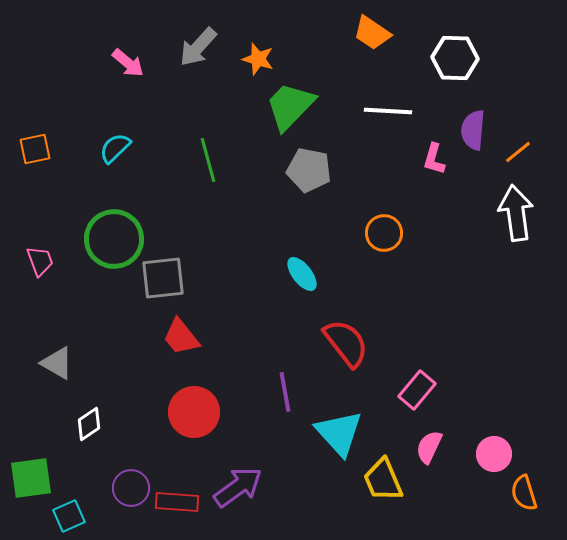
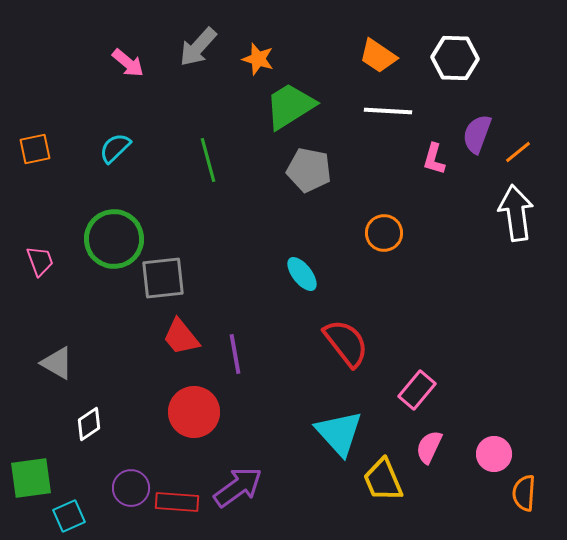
orange trapezoid: moved 6 px right, 23 px down
green trapezoid: rotated 14 degrees clockwise
purple semicircle: moved 4 px right, 4 px down; rotated 15 degrees clockwise
purple line: moved 50 px left, 38 px up
orange semicircle: rotated 21 degrees clockwise
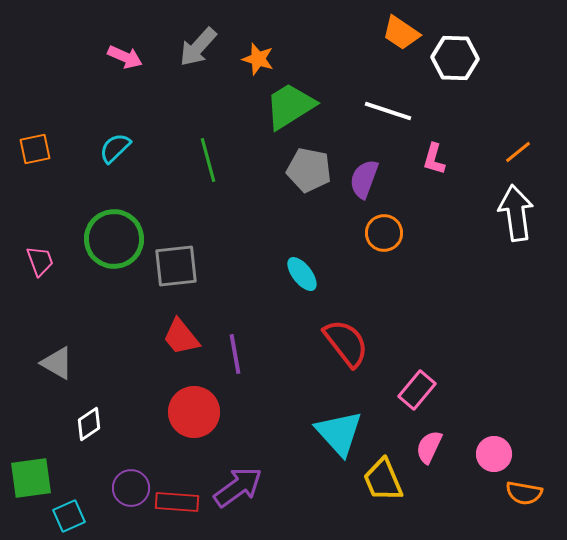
orange trapezoid: moved 23 px right, 23 px up
pink arrow: moved 3 px left, 6 px up; rotated 16 degrees counterclockwise
white line: rotated 15 degrees clockwise
purple semicircle: moved 113 px left, 45 px down
gray square: moved 13 px right, 12 px up
orange semicircle: rotated 84 degrees counterclockwise
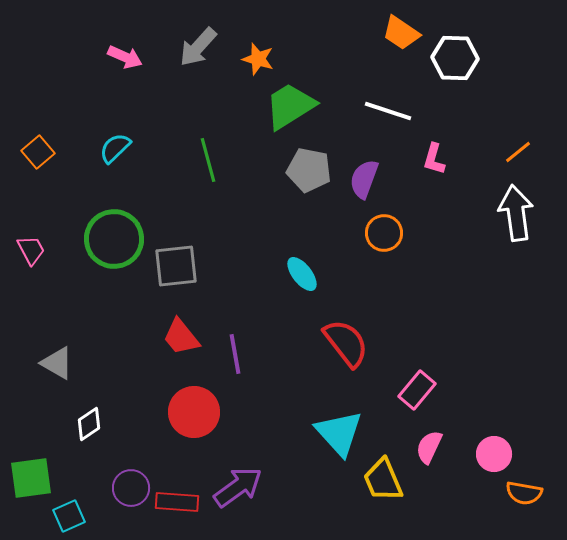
orange square: moved 3 px right, 3 px down; rotated 28 degrees counterclockwise
pink trapezoid: moved 9 px left, 11 px up; rotated 8 degrees counterclockwise
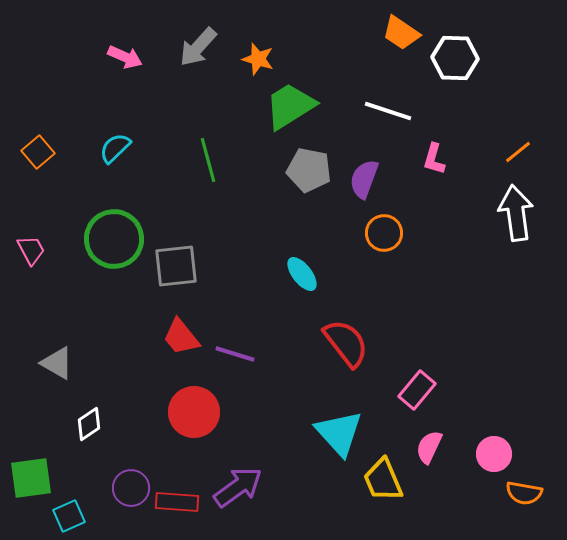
purple line: rotated 63 degrees counterclockwise
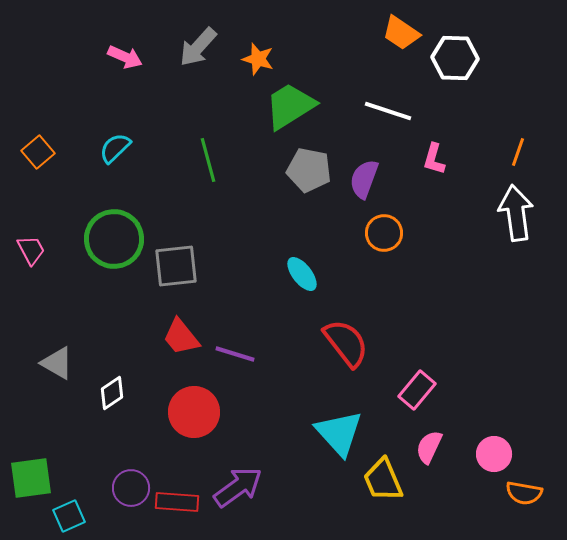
orange line: rotated 32 degrees counterclockwise
white diamond: moved 23 px right, 31 px up
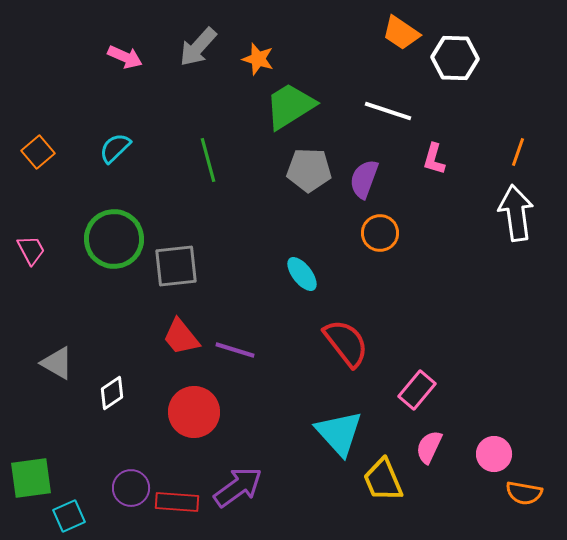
gray pentagon: rotated 9 degrees counterclockwise
orange circle: moved 4 px left
purple line: moved 4 px up
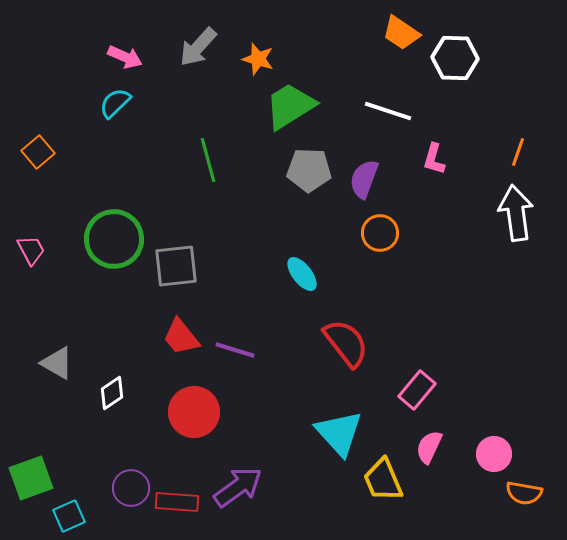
cyan semicircle: moved 45 px up
green square: rotated 12 degrees counterclockwise
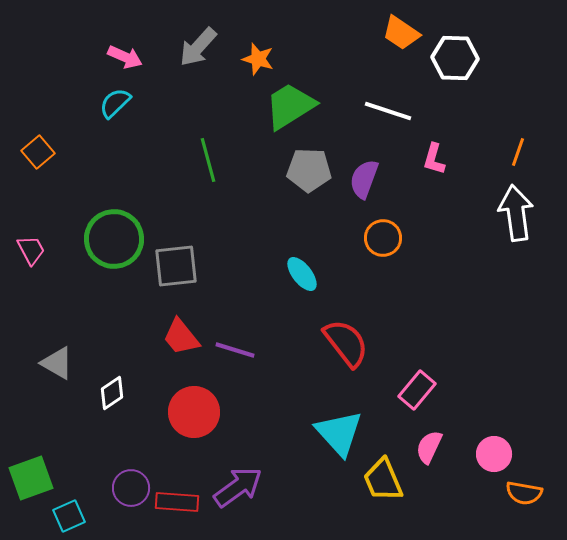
orange circle: moved 3 px right, 5 px down
